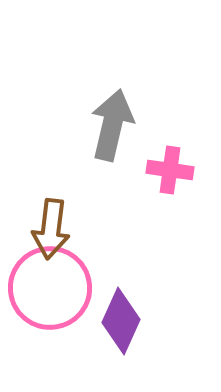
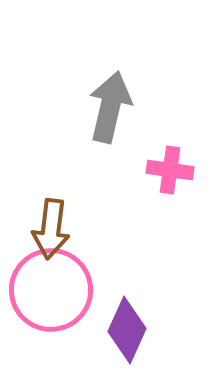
gray arrow: moved 2 px left, 18 px up
pink circle: moved 1 px right, 2 px down
purple diamond: moved 6 px right, 9 px down
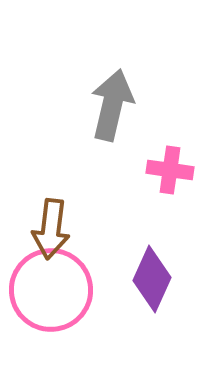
gray arrow: moved 2 px right, 2 px up
purple diamond: moved 25 px right, 51 px up
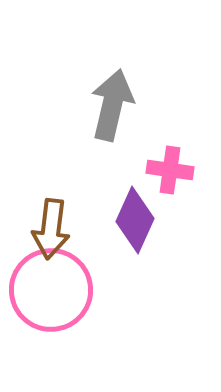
purple diamond: moved 17 px left, 59 px up
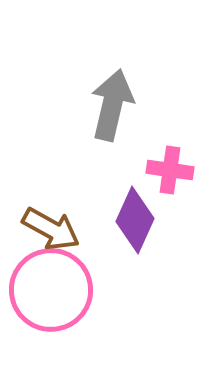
brown arrow: rotated 68 degrees counterclockwise
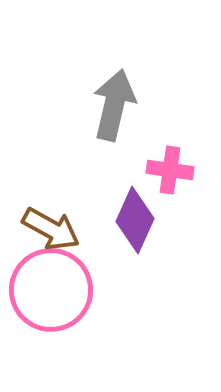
gray arrow: moved 2 px right
